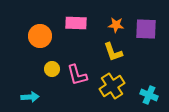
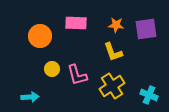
purple square: rotated 10 degrees counterclockwise
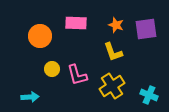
orange star: rotated 14 degrees clockwise
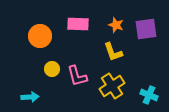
pink rectangle: moved 2 px right, 1 px down
pink L-shape: moved 1 px down
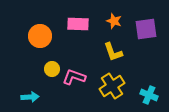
orange star: moved 2 px left, 4 px up
pink L-shape: moved 3 px left, 1 px down; rotated 125 degrees clockwise
